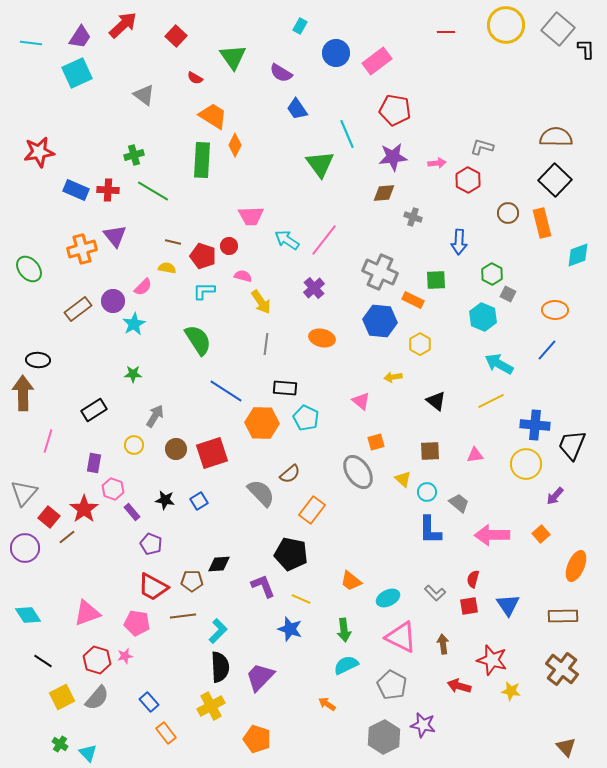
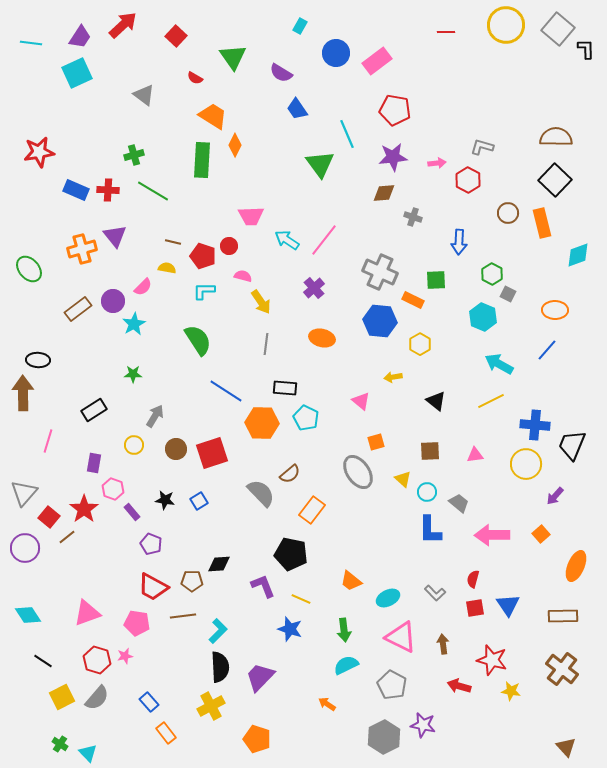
red square at (469, 606): moved 6 px right, 2 px down
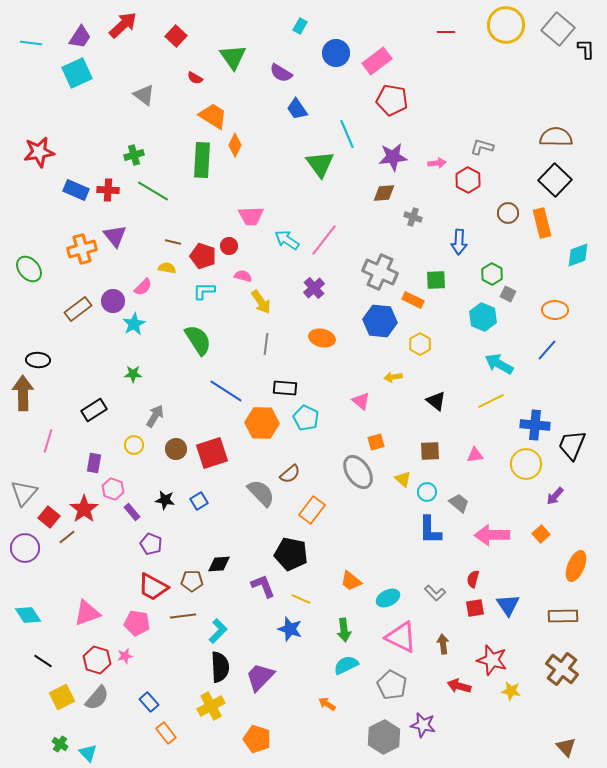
red pentagon at (395, 110): moved 3 px left, 10 px up
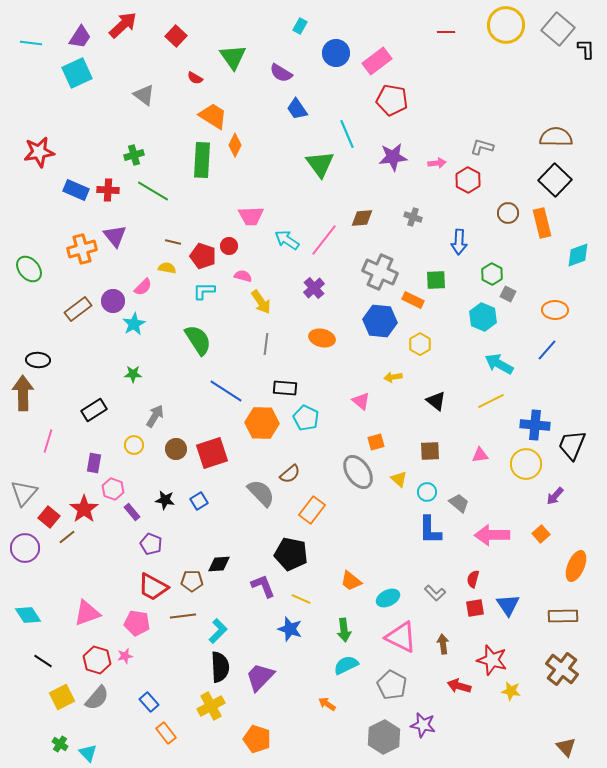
brown diamond at (384, 193): moved 22 px left, 25 px down
pink triangle at (475, 455): moved 5 px right
yellow triangle at (403, 479): moved 4 px left
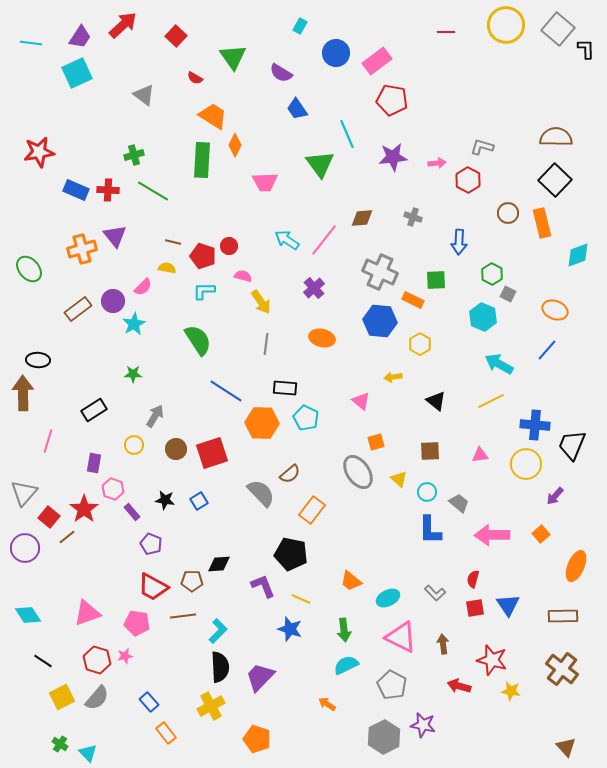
pink trapezoid at (251, 216): moved 14 px right, 34 px up
orange ellipse at (555, 310): rotated 20 degrees clockwise
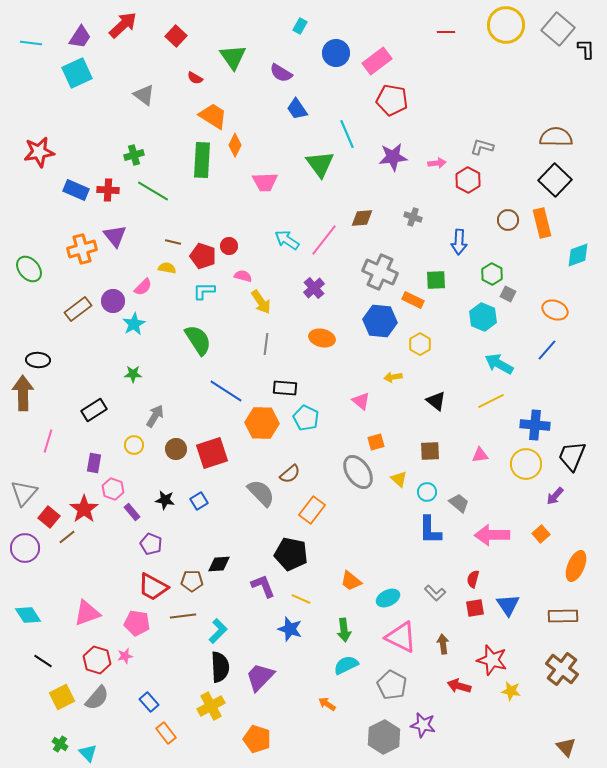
brown circle at (508, 213): moved 7 px down
black trapezoid at (572, 445): moved 11 px down
